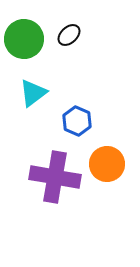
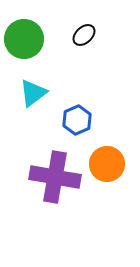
black ellipse: moved 15 px right
blue hexagon: moved 1 px up; rotated 12 degrees clockwise
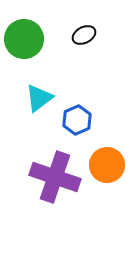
black ellipse: rotated 15 degrees clockwise
cyan triangle: moved 6 px right, 5 px down
orange circle: moved 1 px down
purple cross: rotated 9 degrees clockwise
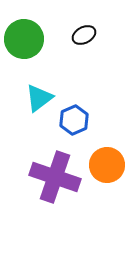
blue hexagon: moved 3 px left
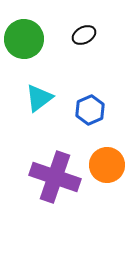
blue hexagon: moved 16 px right, 10 px up
